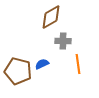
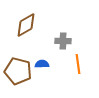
brown diamond: moved 25 px left, 8 px down
blue semicircle: rotated 24 degrees clockwise
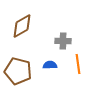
brown diamond: moved 4 px left, 1 px down
blue semicircle: moved 8 px right, 1 px down
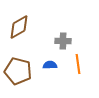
brown diamond: moved 3 px left, 1 px down
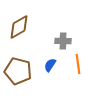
blue semicircle: rotated 56 degrees counterclockwise
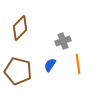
brown diamond: moved 1 px right, 1 px down; rotated 15 degrees counterclockwise
gray cross: rotated 21 degrees counterclockwise
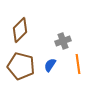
brown diamond: moved 2 px down
brown pentagon: moved 3 px right, 5 px up
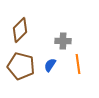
gray cross: rotated 21 degrees clockwise
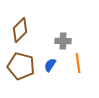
orange line: moved 1 px up
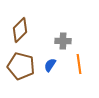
orange line: moved 1 px right, 1 px down
